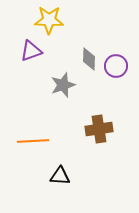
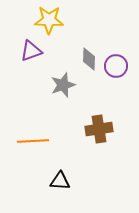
black triangle: moved 5 px down
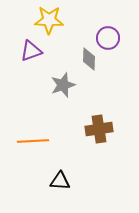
purple circle: moved 8 px left, 28 px up
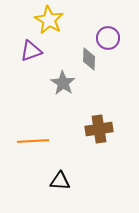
yellow star: rotated 28 degrees clockwise
gray star: moved 2 px up; rotated 20 degrees counterclockwise
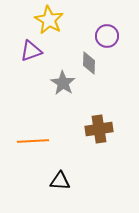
purple circle: moved 1 px left, 2 px up
gray diamond: moved 4 px down
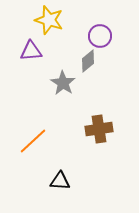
yellow star: rotated 12 degrees counterclockwise
purple circle: moved 7 px left
purple triangle: rotated 15 degrees clockwise
gray diamond: moved 1 px left, 2 px up; rotated 50 degrees clockwise
orange line: rotated 40 degrees counterclockwise
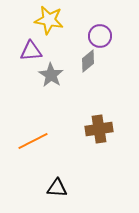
yellow star: rotated 8 degrees counterclockwise
gray star: moved 12 px left, 8 px up
orange line: rotated 16 degrees clockwise
black triangle: moved 3 px left, 7 px down
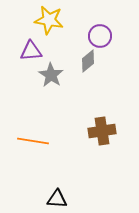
brown cross: moved 3 px right, 2 px down
orange line: rotated 36 degrees clockwise
black triangle: moved 11 px down
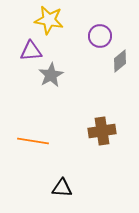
gray diamond: moved 32 px right
gray star: rotated 10 degrees clockwise
black triangle: moved 5 px right, 11 px up
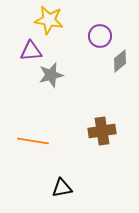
gray star: rotated 15 degrees clockwise
black triangle: rotated 15 degrees counterclockwise
